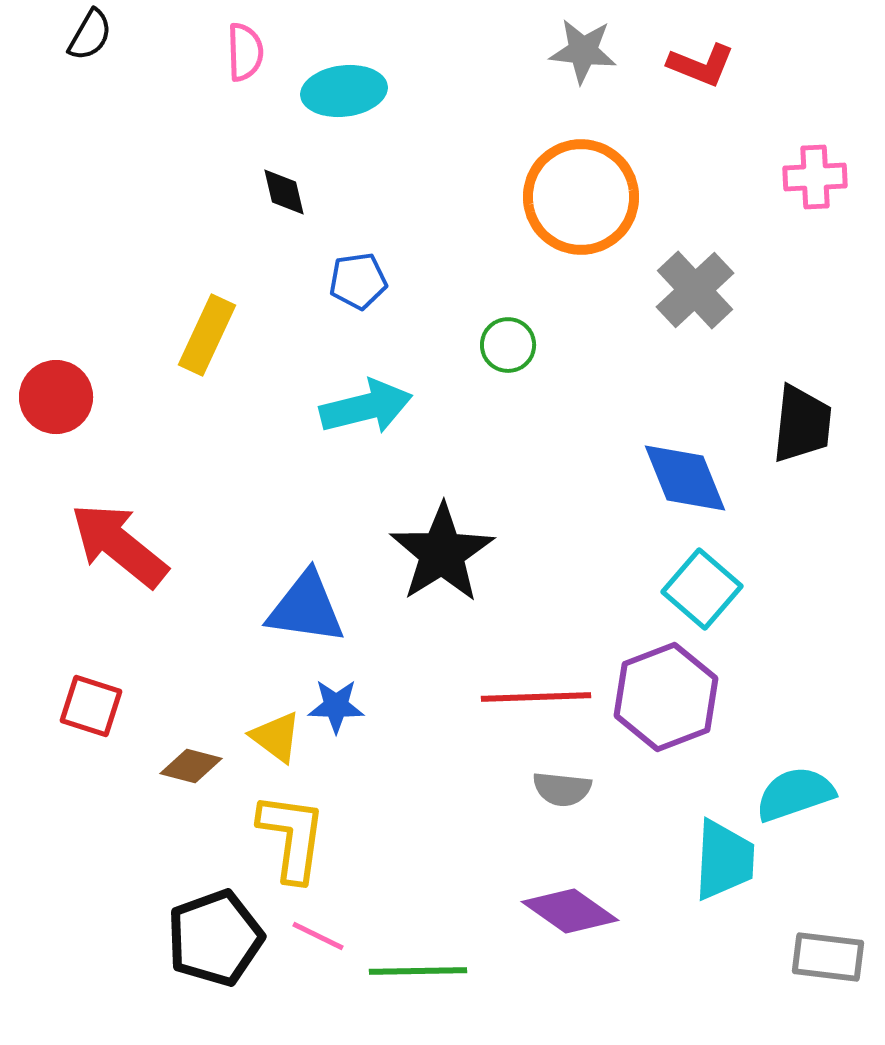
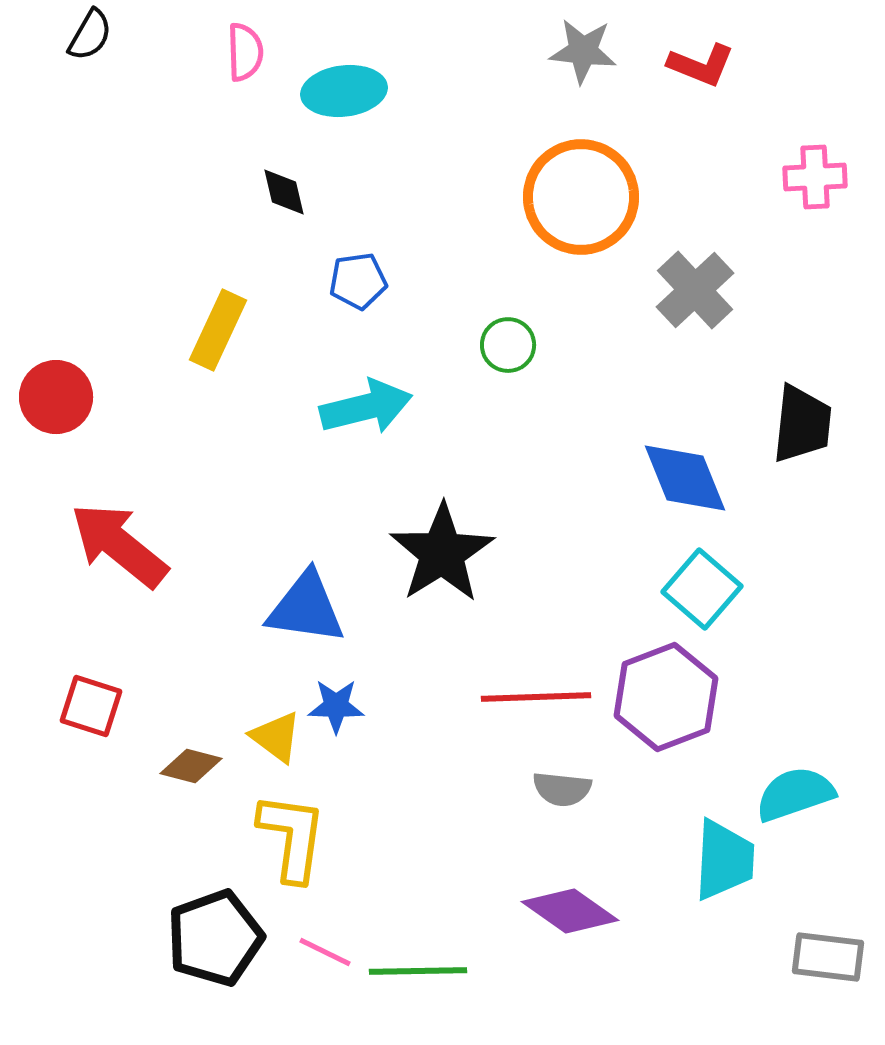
yellow rectangle: moved 11 px right, 5 px up
pink line: moved 7 px right, 16 px down
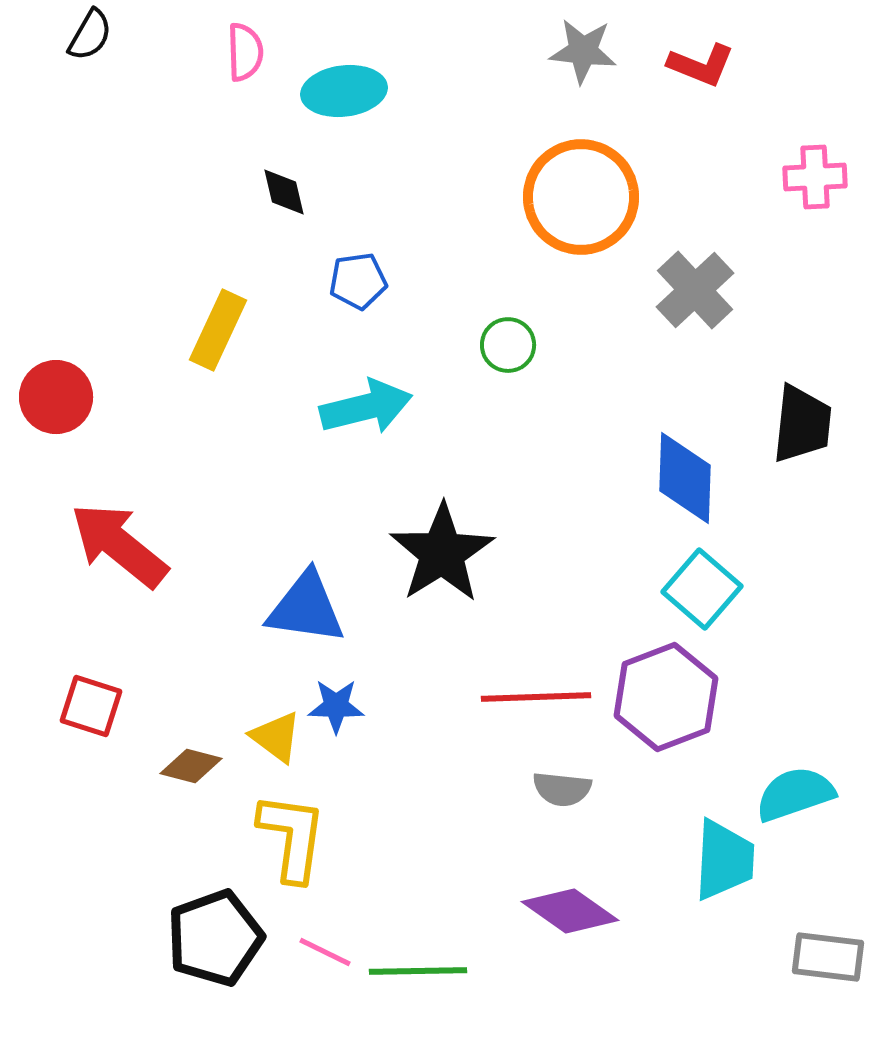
blue diamond: rotated 24 degrees clockwise
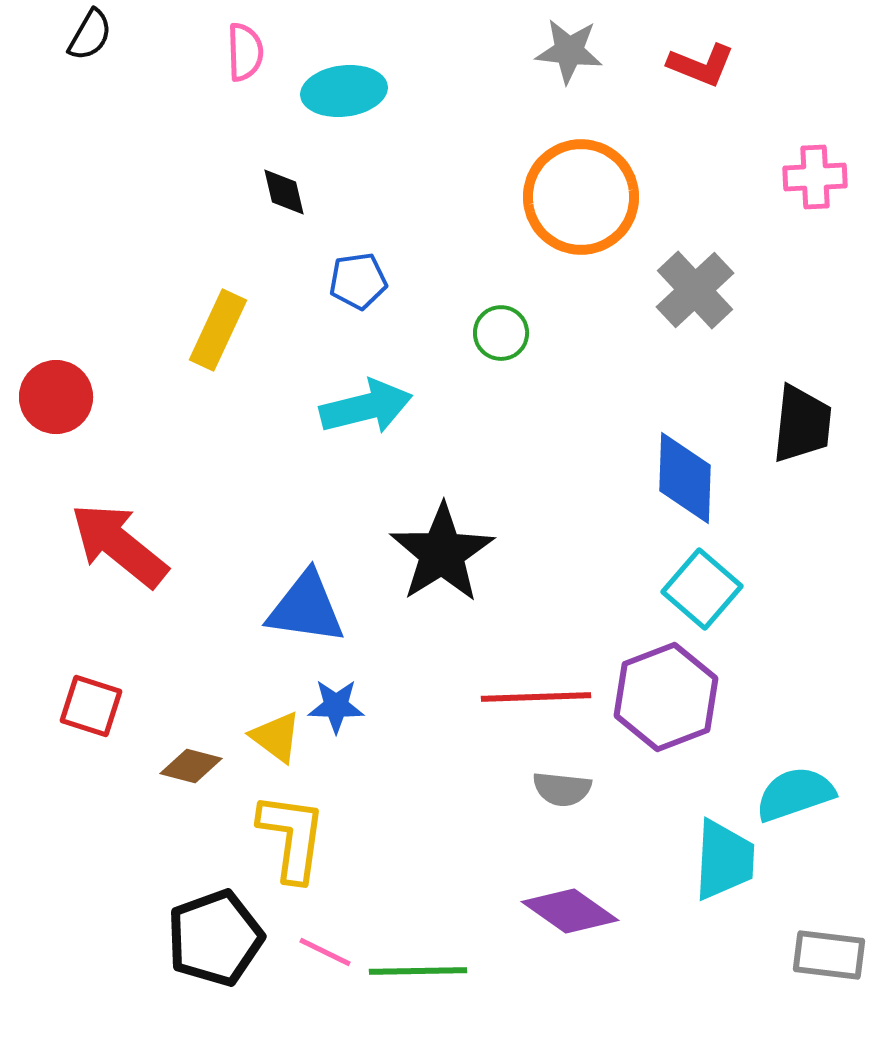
gray star: moved 14 px left
green circle: moved 7 px left, 12 px up
gray rectangle: moved 1 px right, 2 px up
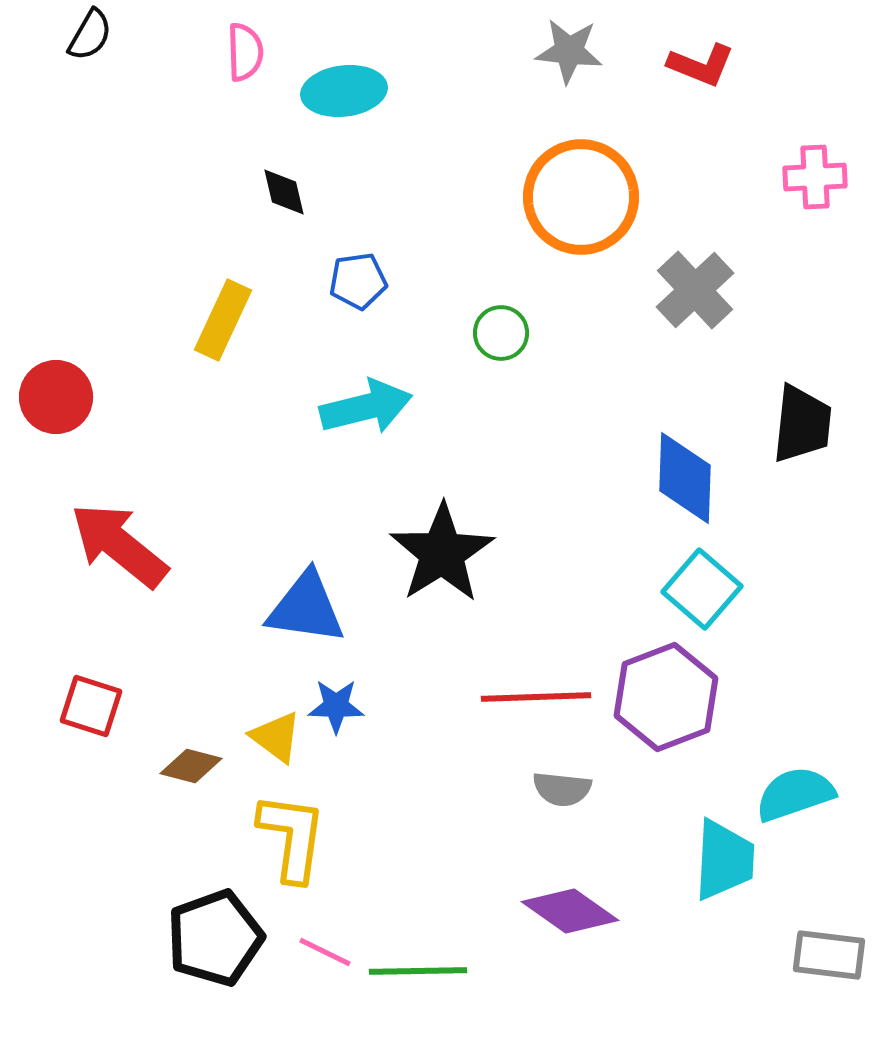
yellow rectangle: moved 5 px right, 10 px up
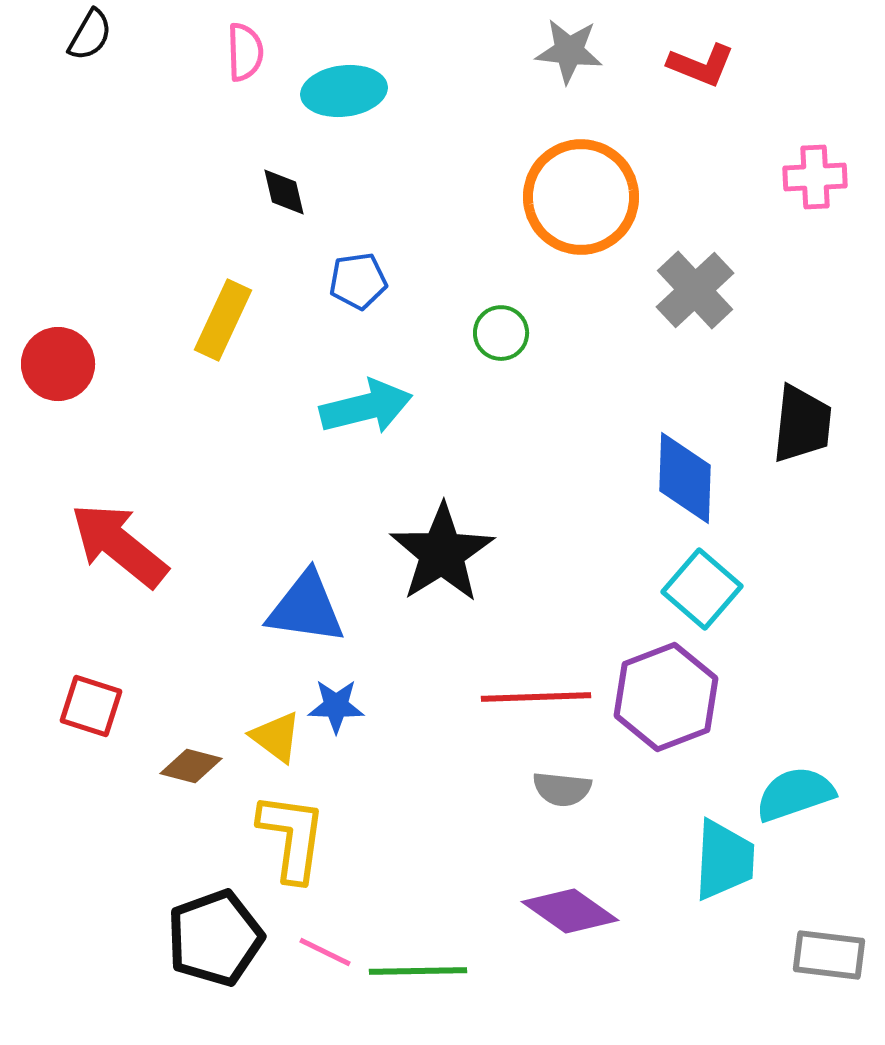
red circle: moved 2 px right, 33 px up
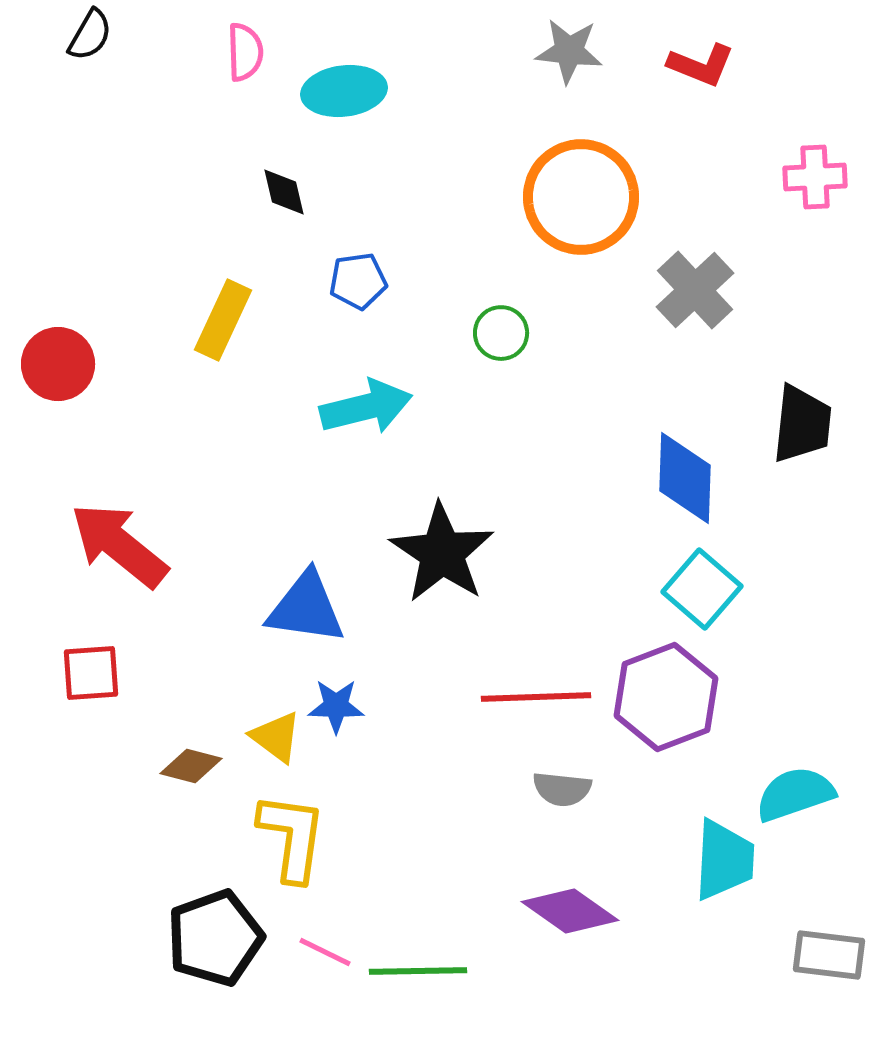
black star: rotated 6 degrees counterclockwise
red square: moved 33 px up; rotated 22 degrees counterclockwise
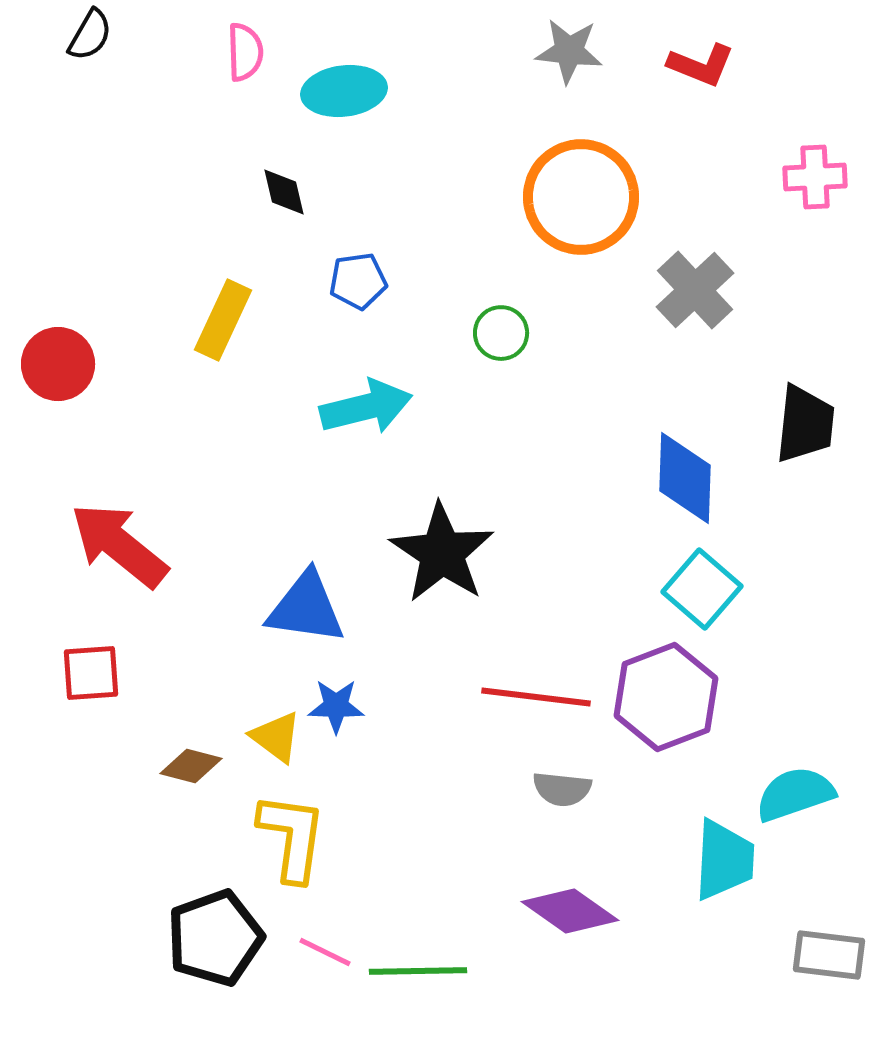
black trapezoid: moved 3 px right
red line: rotated 9 degrees clockwise
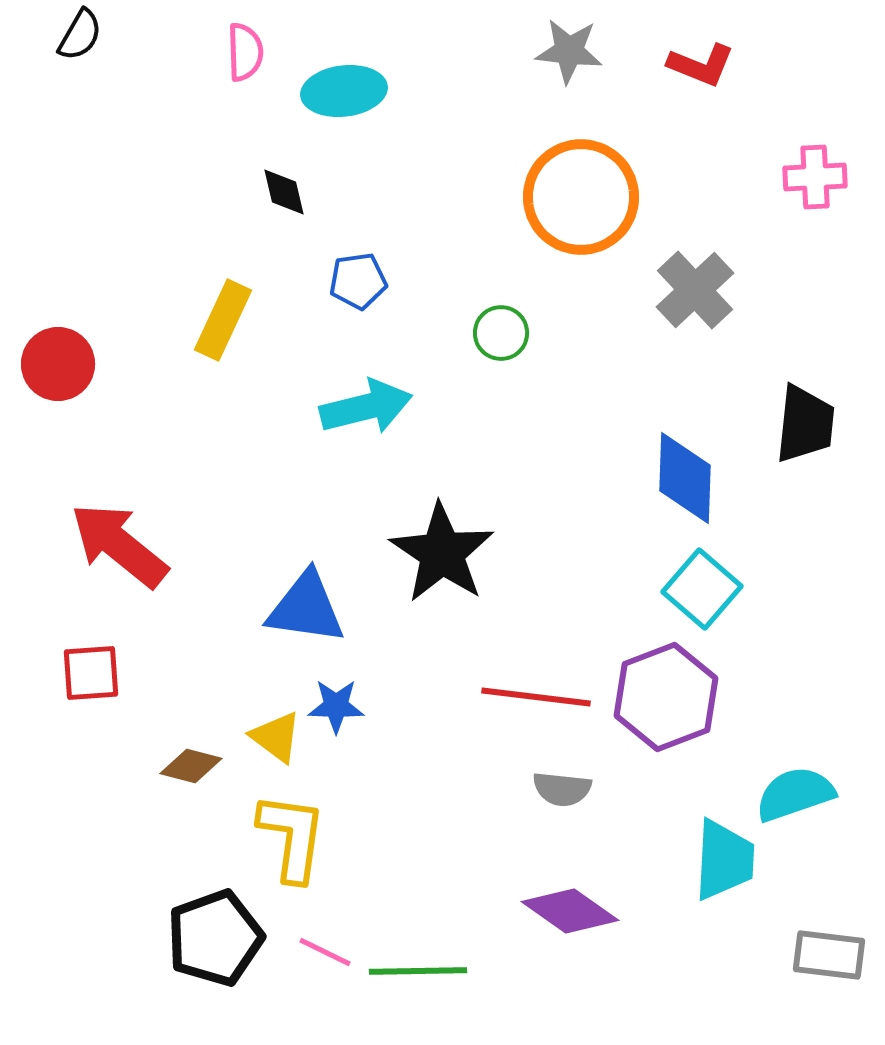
black semicircle: moved 10 px left
